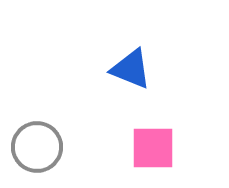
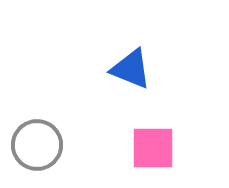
gray circle: moved 2 px up
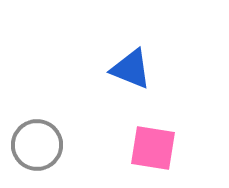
pink square: rotated 9 degrees clockwise
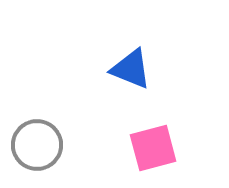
pink square: rotated 24 degrees counterclockwise
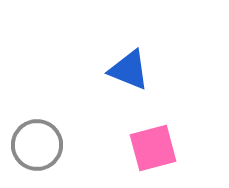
blue triangle: moved 2 px left, 1 px down
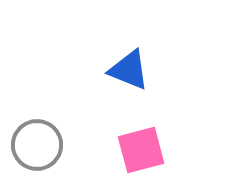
pink square: moved 12 px left, 2 px down
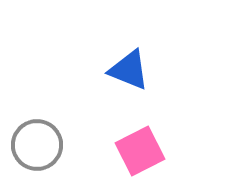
pink square: moved 1 px left, 1 px down; rotated 12 degrees counterclockwise
